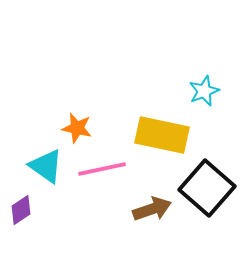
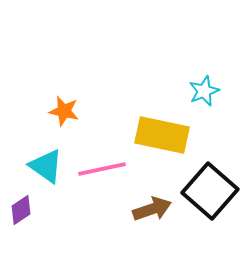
orange star: moved 13 px left, 17 px up
black square: moved 3 px right, 3 px down
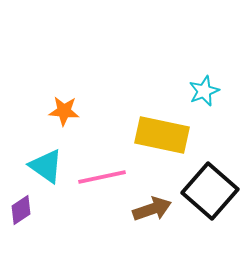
orange star: rotated 8 degrees counterclockwise
pink line: moved 8 px down
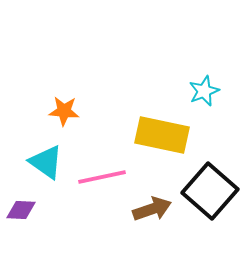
cyan triangle: moved 4 px up
purple diamond: rotated 36 degrees clockwise
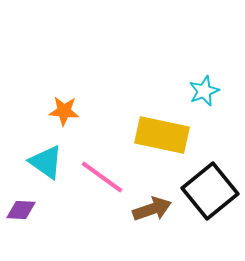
pink line: rotated 48 degrees clockwise
black square: rotated 10 degrees clockwise
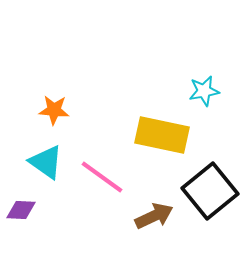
cyan star: rotated 12 degrees clockwise
orange star: moved 10 px left, 1 px up
brown arrow: moved 2 px right, 7 px down; rotated 6 degrees counterclockwise
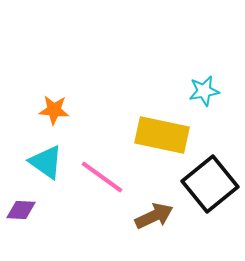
black square: moved 7 px up
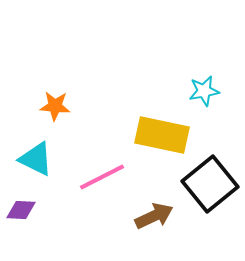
orange star: moved 1 px right, 4 px up
cyan triangle: moved 10 px left, 3 px up; rotated 9 degrees counterclockwise
pink line: rotated 63 degrees counterclockwise
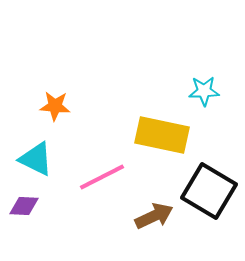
cyan star: rotated 8 degrees clockwise
black square: moved 1 px left, 7 px down; rotated 20 degrees counterclockwise
purple diamond: moved 3 px right, 4 px up
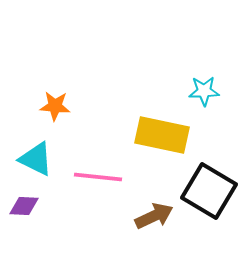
pink line: moved 4 px left; rotated 33 degrees clockwise
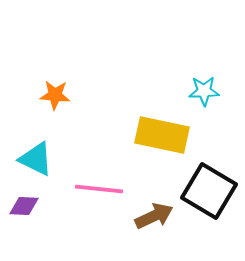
orange star: moved 11 px up
pink line: moved 1 px right, 12 px down
